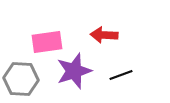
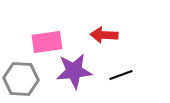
purple star: rotated 12 degrees clockwise
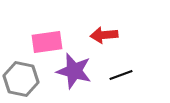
red arrow: rotated 8 degrees counterclockwise
purple star: rotated 21 degrees clockwise
gray hexagon: rotated 8 degrees clockwise
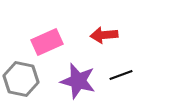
pink rectangle: rotated 16 degrees counterclockwise
purple star: moved 4 px right, 10 px down
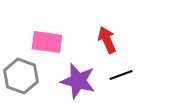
red arrow: moved 3 px right, 5 px down; rotated 72 degrees clockwise
pink rectangle: rotated 32 degrees clockwise
gray hexagon: moved 3 px up; rotated 8 degrees clockwise
